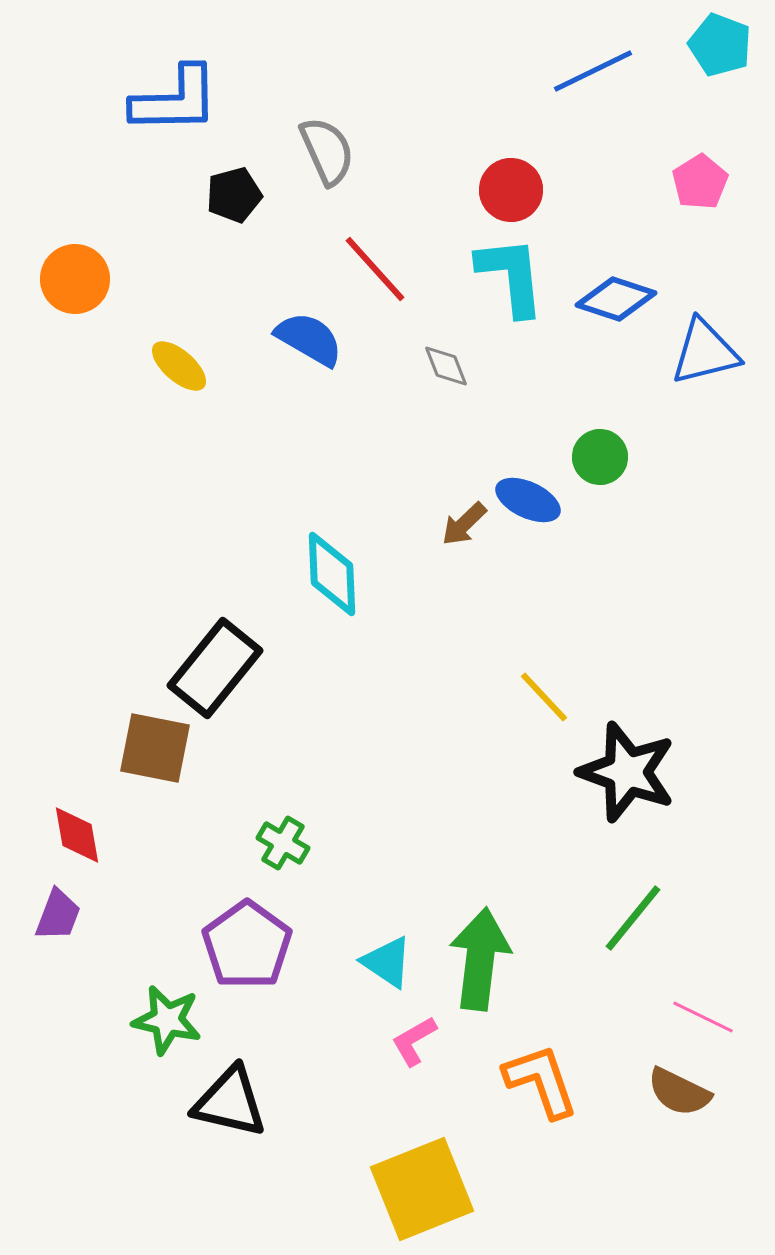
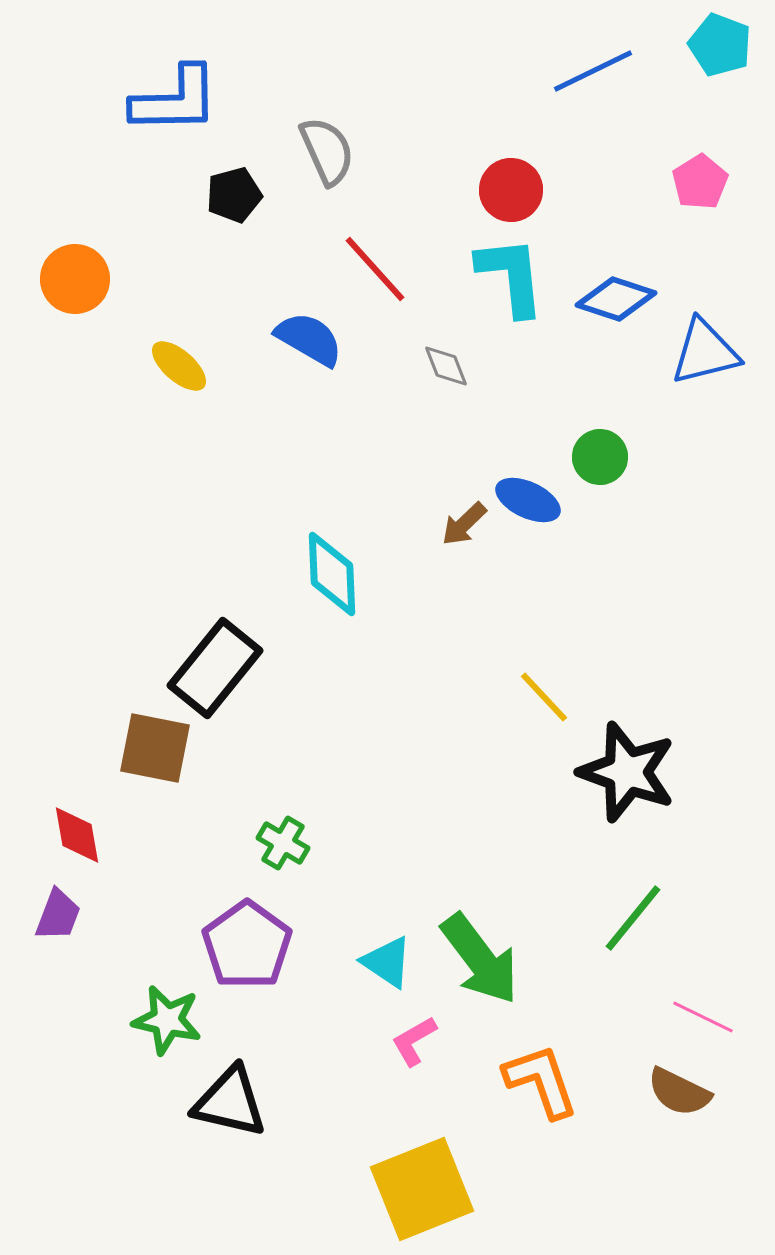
green arrow: rotated 136 degrees clockwise
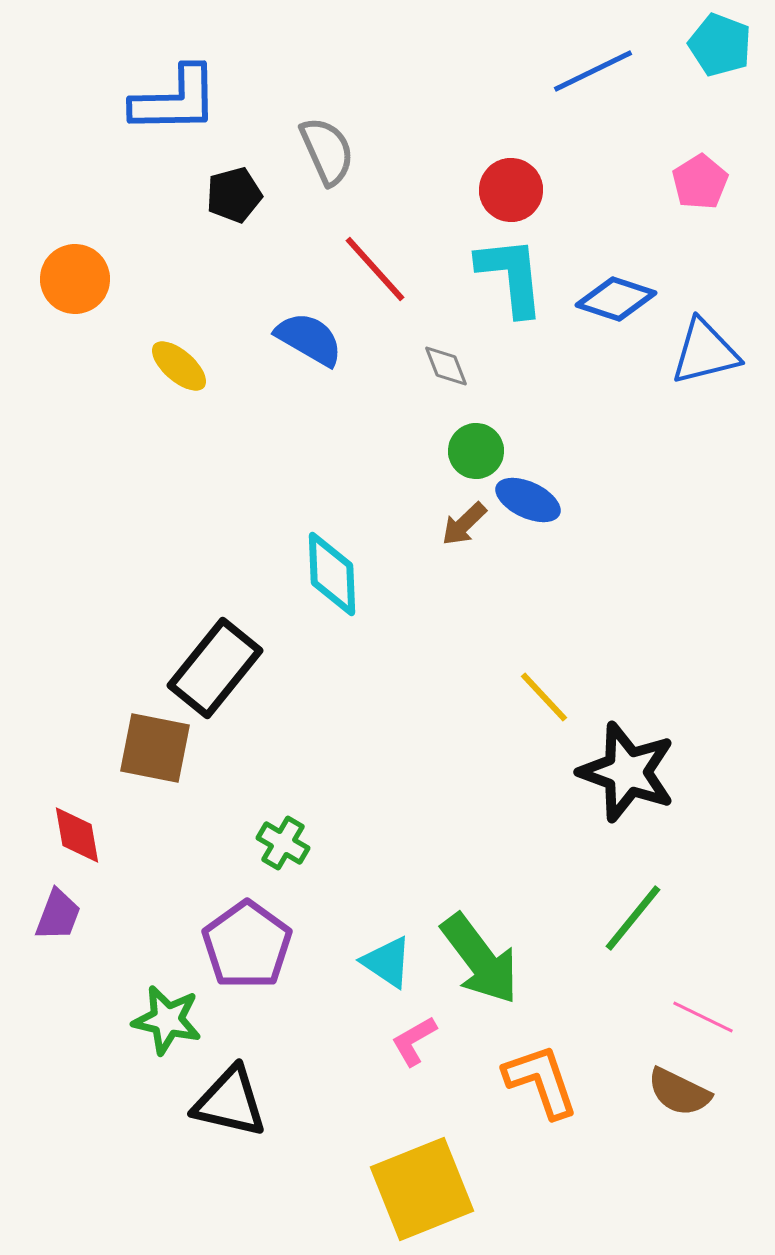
green circle: moved 124 px left, 6 px up
